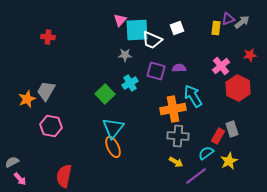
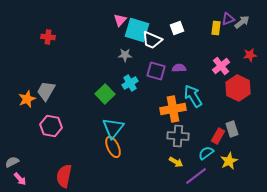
cyan square: rotated 20 degrees clockwise
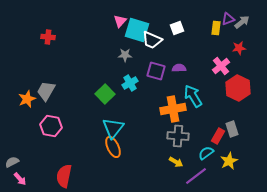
pink triangle: moved 1 px down
red star: moved 11 px left, 7 px up
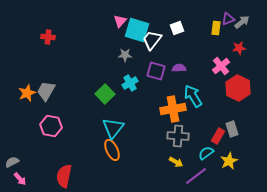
white trapezoid: rotated 105 degrees clockwise
orange star: moved 6 px up
orange ellipse: moved 1 px left, 3 px down
